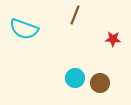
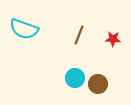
brown line: moved 4 px right, 20 px down
brown circle: moved 2 px left, 1 px down
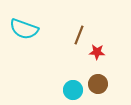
red star: moved 16 px left, 13 px down
cyan circle: moved 2 px left, 12 px down
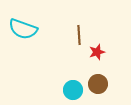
cyan semicircle: moved 1 px left
brown line: rotated 24 degrees counterclockwise
red star: rotated 21 degrees counterclockwise
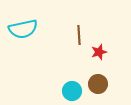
cyan semicircle: rotated 32 degrees counterclockwise
red star: moved 2 px right
cyan circle: moved 1 px left, 1 px down
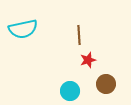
red star: moved 11 px left, 8 px down
brown circle: moved 8 px right
cyan circle: moved 2 px left
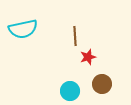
brown line: moved 4 px left, 1 px down
red star: moved 3 px up
brown circle: moved 4 px left
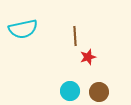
brown circle: moved 3 px left, 8 px down
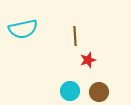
red star: moved 3 px down
